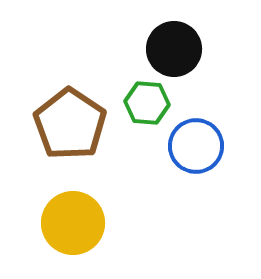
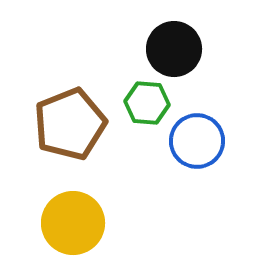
brown pentagon: rotated 16 degrees clockwise
blue circle: moved 1 px right, 5 px up
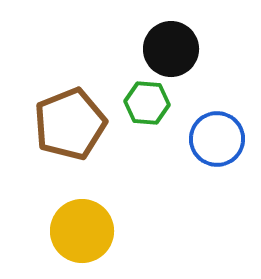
black circle: moved 3 px left
blue circle: moved 20 px right, 2 px up
yellow circle: moved 9 px right, 8 px down
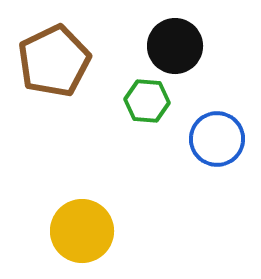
black circle: moved 4 px right, 3 px up
green hexagon: moved 2 px up
brown pentagon: moved 16 px left, 63 px up; rotated 4 degrees counterclockwise
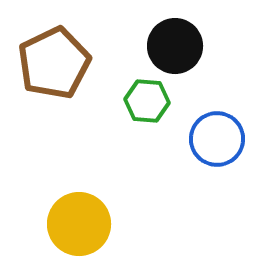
brown pentagon: moved 2 px down
yellow circle: moved 3 px left, 7 px up
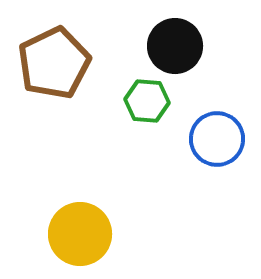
yellow circle: moved 1 px right, 10 px down
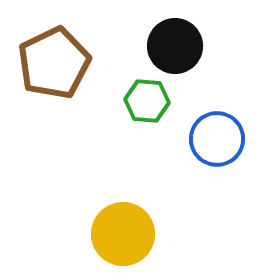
yellow circle: moved 43 px right
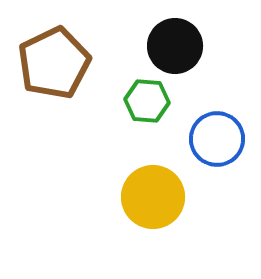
yellow circle: moved 30 px right, 37 px up
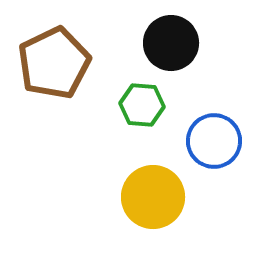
black circle: moved 4 px left, 3 px up
green hexagon: moved 5 px left, 4 px down
blue circle: moved 3 px left, 2 px down
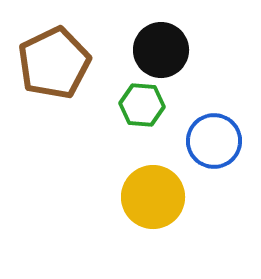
black circle: moved 10 px left, 7 px down
